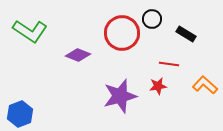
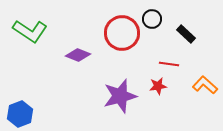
black rectangle: rotated 12 degrees clockwise
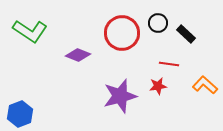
black circle: moved 6 px right, 4 px down
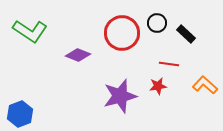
black circle: moved 1 px left
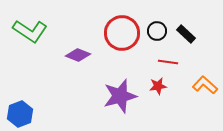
black circle: moved 8 px down
red line: moved 1 px left, 2 px up
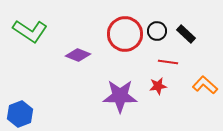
red circle: moved 3 px right, 1 px down
purple star: rotated 16 degrees clockwise
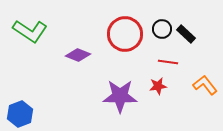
black circle: moved 5 px right, 2 px up
orange L-shape: rotated 10 degrees clockwise
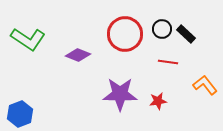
green L-shape: moved 2 px left, 8 px down
red star: moved 15 px down
purple star: moved 2 px up
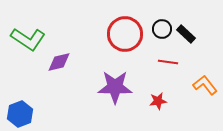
purple diamond: moved 19 px left, 7 px down; rotated 35 degrees counterclockwise
purple star: moved 5 px left, 7 px up
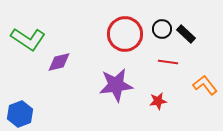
purple star: moved 1 px right, 2 px up; rotated 8 degrees counterclockwise
